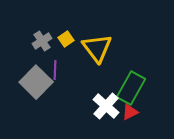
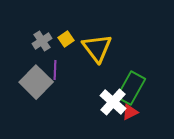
white cross: moved 7 px right, 4 px up
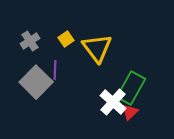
gray cross: moved 12 px left
red triangle: rotated 18 degrees counterclockwise
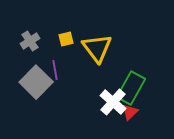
yellow square: rotated 21 degrees clockwise
purple line: rotated 12 degrees counterclockwise
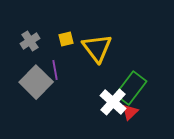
green rectangle: rotated 8 degrees clockwise
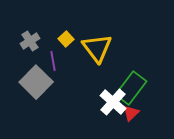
yellow square: rotated 28 degrees counterclockwise
purple line: moved 2 px left, 9 px up
red triangle: moved 1 px right, 1 px down
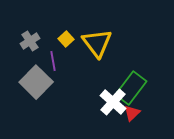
yellow triangle: moved 5 px up
red triangle: moved 1 px right
